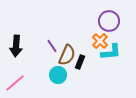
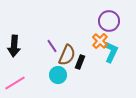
black arrow: moved 2 px left
cyan L-shape: rotated 60 degrees counterclockwise
pink line: rotated 10 degrees clockwise
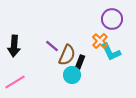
purple circle: moved 3 px right, 2 px up
purple line: rotated 16 degrees counterclockwise
cyan L-shape: rotated 130 degrees clockwise
cyan circle: moved 14 px right
pink line: moved 1 px up
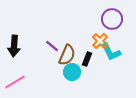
black rectangle: moved 7 px right, 3 px up
cyan circle: moved 3 px up
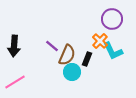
cyan L-shape: moved 2 px right, 1 px up
